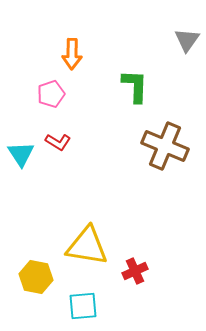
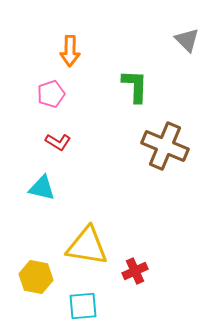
gray triangle: rotated 20 degrees counterclockwise
orange arrow: moved 2 px left, 3 px up
cyan triangle: moved 21 px right, 34 px down; rotated 44 degrees counterclockwise
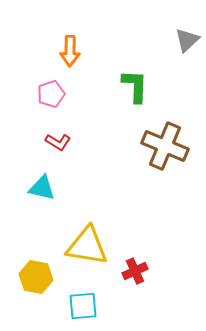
gray triangle: rotated 32 degrees clockwise
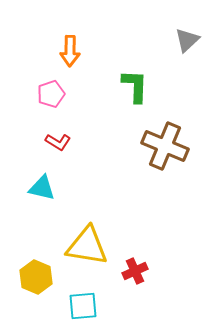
yellow hexagon: rotated 12 degrees clockwise
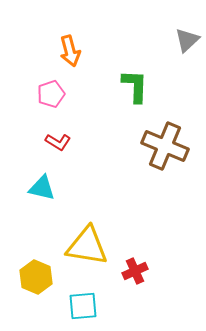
orange arrow: rotated 16 degrees counterclockwise
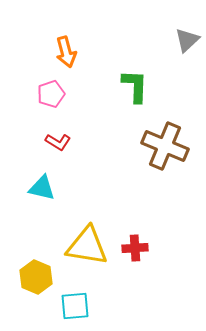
orange arrow: moved 4 px left, 1 px down
red cross: moved 23 px up; rotated 20 degrees clockwise
cyan square: moved 8 px left
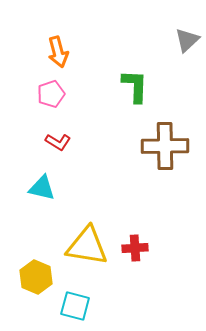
orange arrow: moved 8 px left
brown cross: rotated 24 degrees counterclockwise
cyan square: rotated 20 degrees clockwise
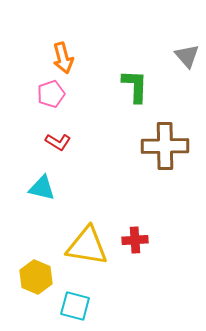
gray triangle: moved 16 px down; rotated 28 degrees counterclockwise
orange arrow: moved 5 px right, 6 px down
red cross: moved 8 px up
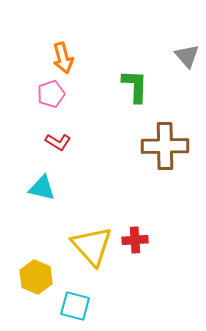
yellow triangle: moved 5 px right; rotated 39 degrees clockwise
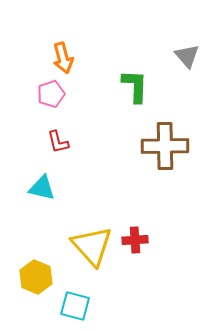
red L-shape: rotated 45 degrees clockwise
